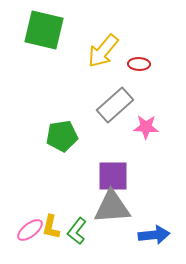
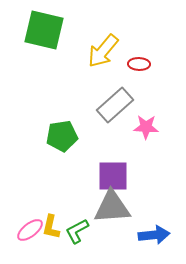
green L-shape: rotated 24 degrees clockwise
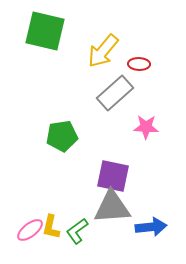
green square: moved 1 px right, 1 px down
gray rectangle: moved 12 px up
purple square: rotated 12 degrees clockwise
green L-shape: rotated 8 degrees counterclockwise
blue arrow: moved 3 px left, 8 px up
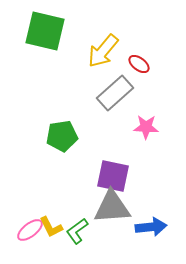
red ellipse: rotated 35 degrees clockwise
yellow L-shape: rotated 40 degrees counterclockwise
